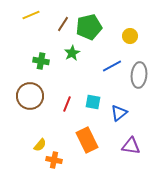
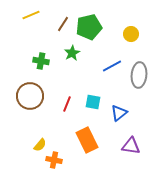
yellow circle: moved 1 px right, 2 px up
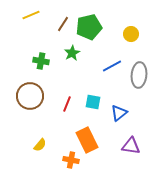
orange cross: moved 17 px right
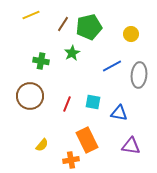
blue triangle: rotated 48 degrees clockwise
yellow semicircle: moved 2 px right
orange cross: rotated 21 degrees counterclockwise
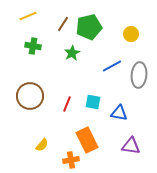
yellow line: moved 3 px left, 1 px down
green cross: moved 8 px left, 15 px up
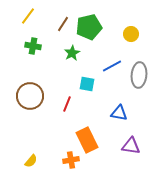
yellow line: rotated 30 degrees counterclockwise
cyan square: moved 6 px left, 18 px up
yellow semicircle: moved 11 px left, 16 px down
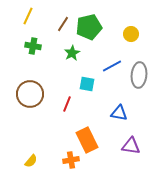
yellow line: rotated 12 degrees counterclockwise
brown circle: moved 2 px up
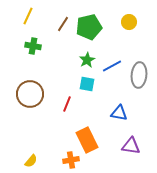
yellow circle: moved 2 px left, 12 px up
green star: moved 15 px right, 7 px down
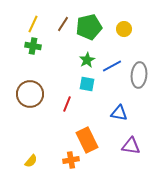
yellow line: moved 5 px right, 8 px down
yellow circle: moved 5 px left, 7 px down
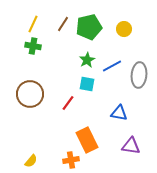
red line: moved 1 px right, 1 px up; rotated 14 degrees clockwise
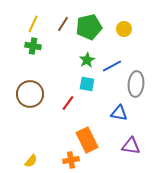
gray ellipse: moved 3 px left, 9 px down
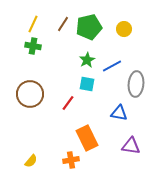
orange rectangle: moved 2 px up
